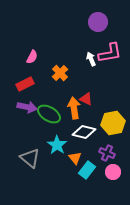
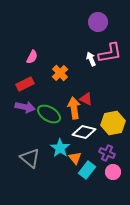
purple arrow: moved 2 px left
cyan star: moved 3 px right, 3 px down
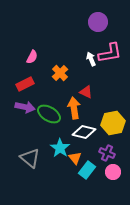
red triangle: moved 7 px up
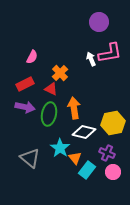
purple circle: moved 1 px right
red triangle: moved 35 px left, 3 px up
green ellipse: rotated 70 degrees clockwise
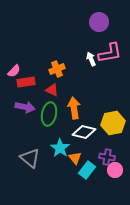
pink semicircle: moved 18 px left, 14 px down; rotated 16 degrees clockwise
orange cross: moved 3 px left, 4 px up; rotated 21 degrees clockwise
red rectangle: moved 1 px right, 2 px up; rotated 18 degrees clockwise
red triangle: moved 1 px right, 1 px down
purple cross: moved 4 px down; rotated 14 degrees counterclockwise
pink circle: moved 2 px right, 2 px up
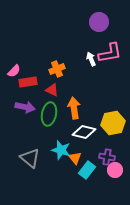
red rectangle: moved 2 px right
cyan star: moved 1 px right, 2 px down; rotated 18 degrees counterclockwise
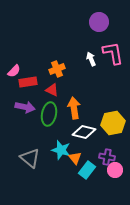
pink L-shape: moved 3 px right; rotated 90 degrees counterclockwise
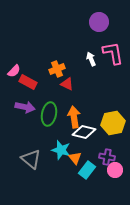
red rectangle: rotated 36 degrees clockwise
red triangle: moved 15 px right, 6 px up
orange arrow: moved 9 px down
gray triangle: moved 1 px right, 1 px down
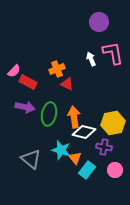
purple cross: moved 3 px left, 10 px up
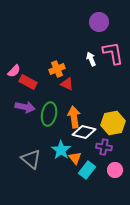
cyan star: rotated 18 degrees clockwise
